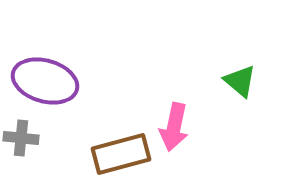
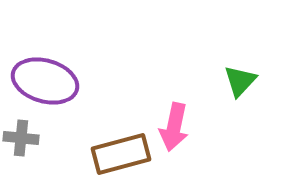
green triangle: rotated 33 degrees clockwise
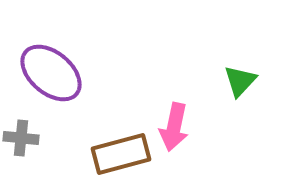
purple ellipse: moved 6 px right, 8 px up; rotated 24 degrees clockwise
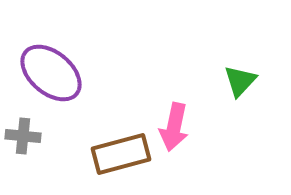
gray cross: moved 2 px right, 2 px up
